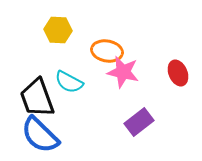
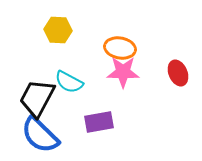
orange ellipse: moved 13 px right, 3 px up
pink star: rotated 12 degrees counterclockwise
black trapezoid: rotated 48 degrees clockwise
purple rectangle: moved 40 px left; rotated 28 degrees clockwise
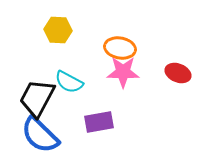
red ellipse: rotated 45 degrees counterclockwise
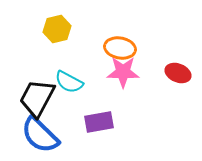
yellow hexagon: moved 1 px left, 1 px up; rotated 16 degrees counterclockwise
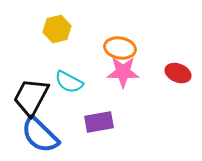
black trapezoid: moved 6 px left, 1 px up
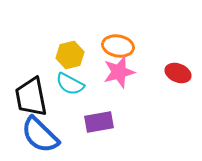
yellow hexagon: moved 13 px right, 26 px down
orange ellipse: moved 2 px left, 2 px up
pink star: moved 4 px left; rotated 16 degrees counterclockwise
cyan semicircle: moved 1 px right, 2 px down
black trapezoid: rotated 39 degrees counterclockwise
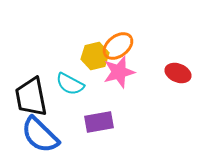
orange ellipse: rotated 48 degrees counterclockwise
yellow hexagon: moved 25 px right, 1 px down
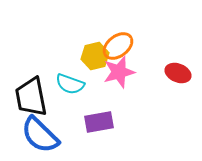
cyan semicircle: rotated 8 degrees counterclockwise
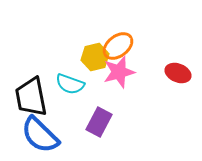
yellow hexagon: moved 1 px down
purple rectangle: rotated 52 degrees counterclockwise
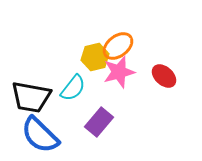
red ellipse: moved 14 px left, 3 px down; rotated 20 degrees clockwise
cyan semicircle: moved 3 px right, 4 px down; rotated 72 degrees counterclockwise
black trapezoid: rotated 69 degrees counterclockwise
purple rectangle: rotated 12 degrees clockwise
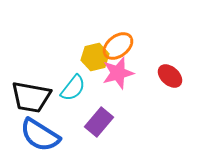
pink star: moved 1 px left, 1 px down
red ellipse: moved 6 px right
blue semicircle: rotated 12 degrees counterclockwise
